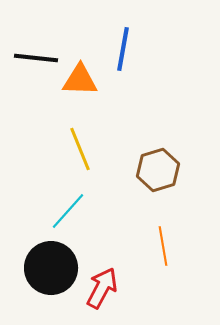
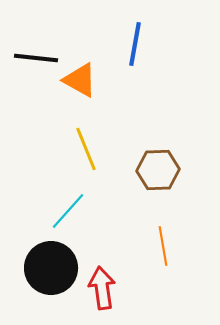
blue line: moved 12 px right, 5 px up
orange triangle: rotated 27 degrees clockwise
yellow line: moved 6 px right
brown hexagon: rotated 15 degrees clockwise
red arrow: rotated 36 degrees counterclockwise
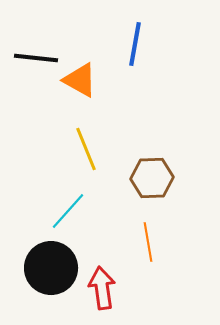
brown hexagon: moved 6 px left, 8 px down
orange line: moved 15 px left, 4 px up
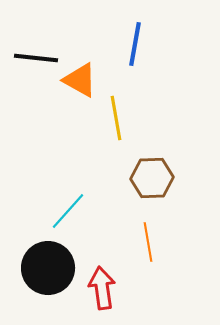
yellow line: moved 30 px right, 31 px up; rotated 12 degrees clockwise
black circle: moved 3 px left
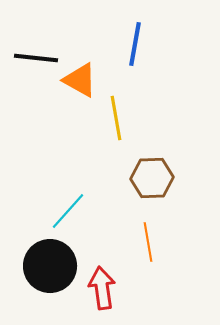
black circle: moved 2 px right, 2 px up
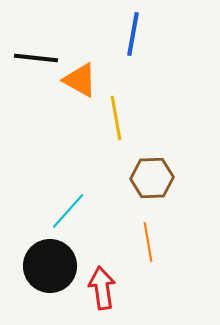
blue line: moved 2 px left, 10 px up
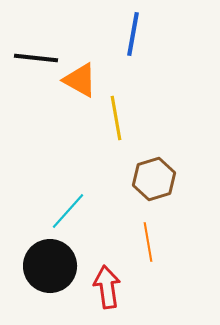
brown hexagon: moved 2 px right, 1 px down; rotated 15 degrees counterclockwise
red arrow: moved 5 px right, 1 px up
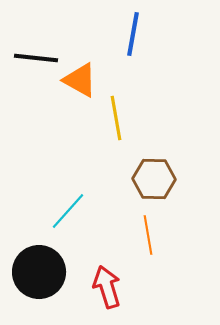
brown hexagon: rotated 18 degrees clockwise
orange line: moved 7 px up
black circle: moved 11 px left, 6 px down
red arrow: rotated 9 degrees counterclockwise
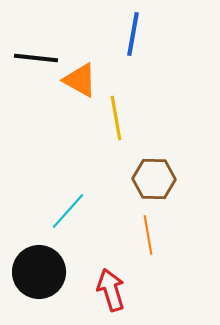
red arrow: moved 4 px right, 3 px down
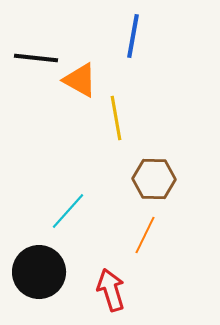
blue line: moved 2 px down
orange line: moved 3 px left; rotated 36 degrees clockwise
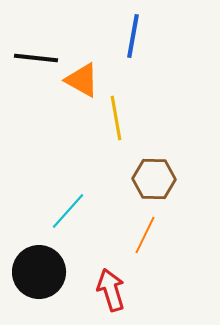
orange triangle: moved 2 px right
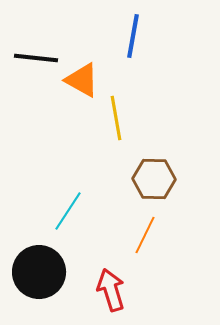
cyan line: rotated 9 degrees counterclockwise
